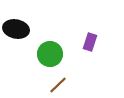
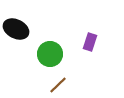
black ellipse: rotated 15 degrees clockwise
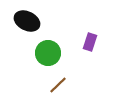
black ellipse: moved 11 px right, 8 px up
green circle: moved 2 px left, 1 px up
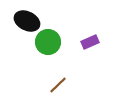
purple rectangle: rotated 48 degrees clockwise
green circle: moved 11 px up
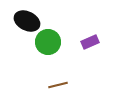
brown line: rotated 30 degrees clockwise
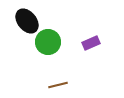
black ellipse: rotated 25 degrees clockwise
purple rectangle: moved 1 px right, 1 px down
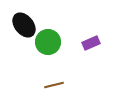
black ellipse: moved 3 px left, 4 px down
brown line: moved 4 px left
